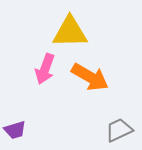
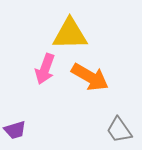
yellow triangle: moved 2 px down
gray trapezoid: rotated 100 degrees counterclockwise
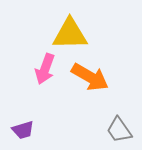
purple trapezoid: moved 8 px right
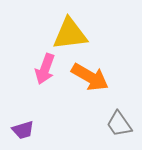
yellow triangle: rotated 6 degrees counterclockwise
gray trapezoid: moved 6 px up
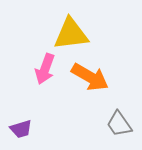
yellow triangle: moved 1 px right
purple trapezoid: moved 2 px left, 1 px up
